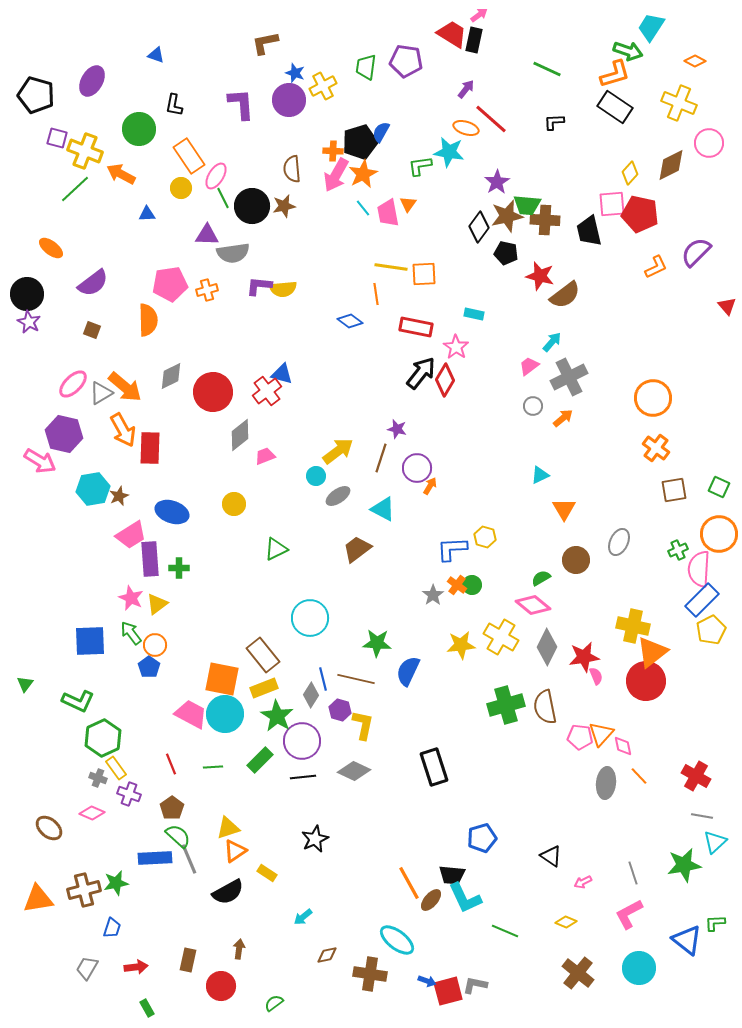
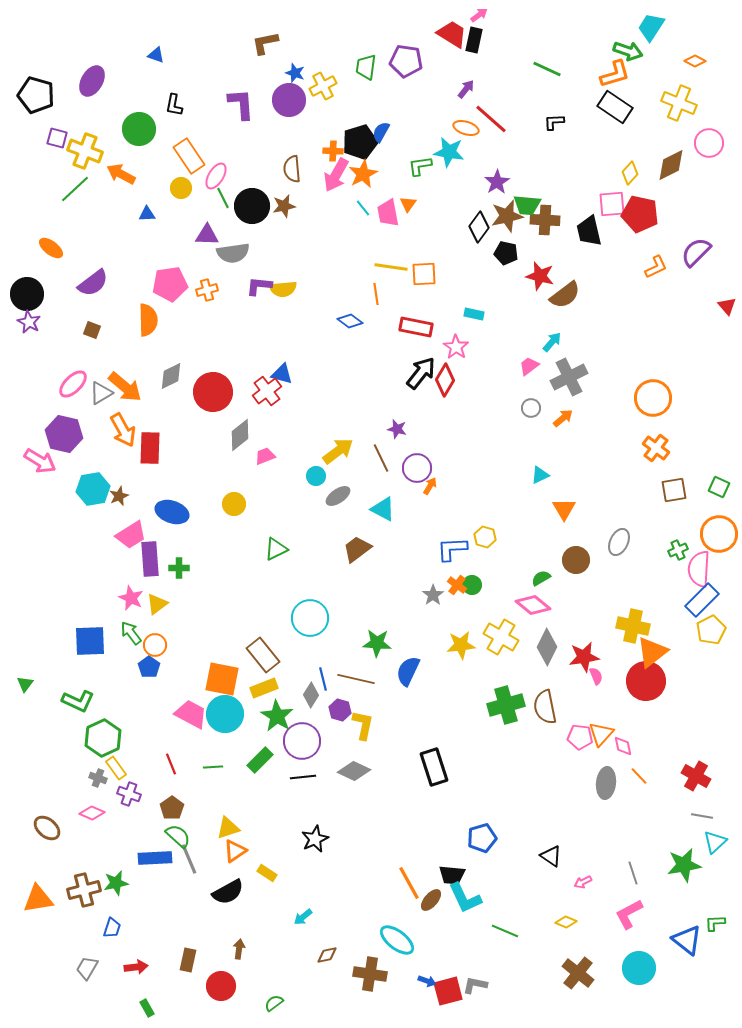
gray circle at (533, 406): moved 2 px left, 2 px down
brown line at (381, 458): rotated 44 degrees counterclockwise
brown ellipse at (49, 828): moved 2 px left
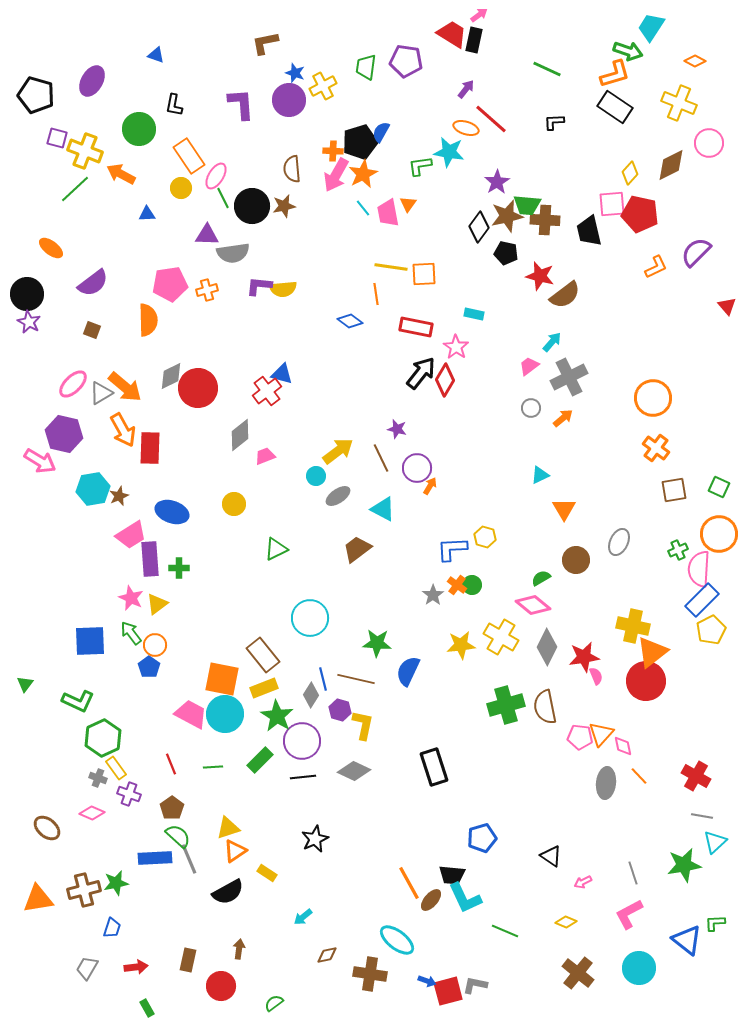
red circle at (213, 392): moved 15 px left, 4 px up
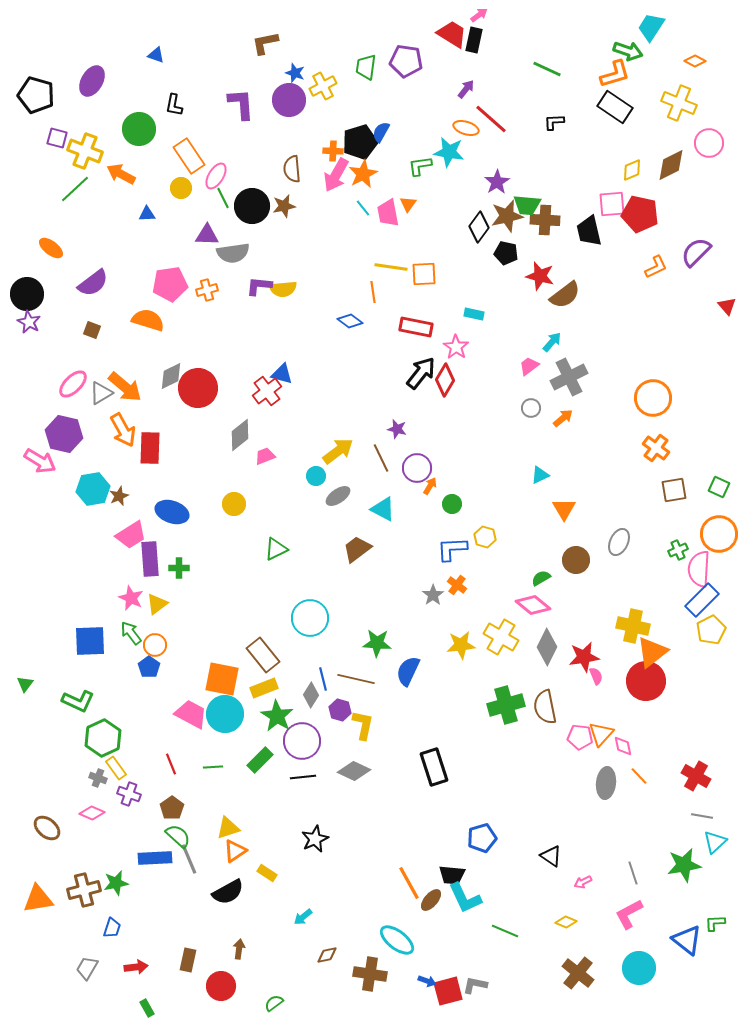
yellow diamond at (630, 173): moved 2 px right, 3 px up; rotated 25 degrees clockwise
orange line at (376, 294): moved 3 px left, 2 px up
orange semicircle at (148, 320): rotated 72 degrees counterclockwise
green circle at (472, 585): moved 20 px left, 81 px up
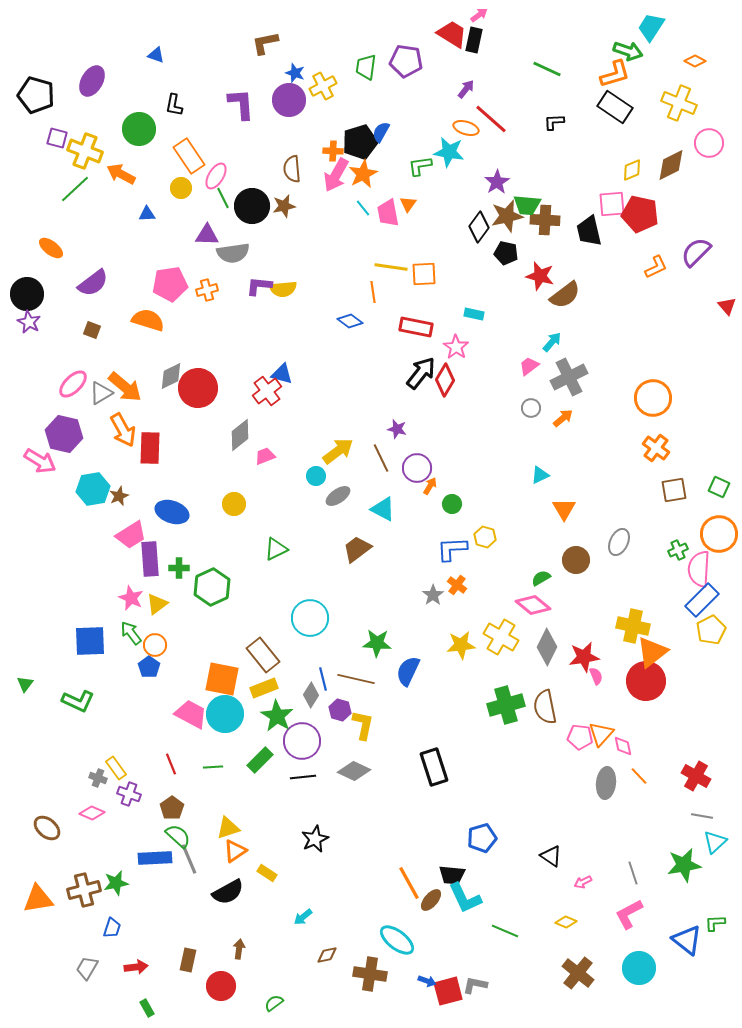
green hexagon at (103, 738): moved 109 px right, 151 px up
